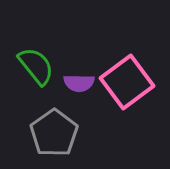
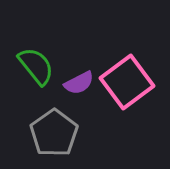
purple semicircle: rotated 28 degrees counterclockwise
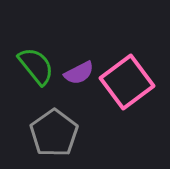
purple semicircle: moved 10 px up
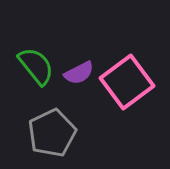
gray pentagon: moved 2 px left; rotated 9 degrees clockwise
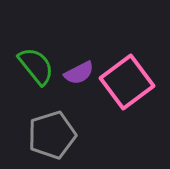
gray pentagon: moved 2 px down; rotated 9 degrees clockwise
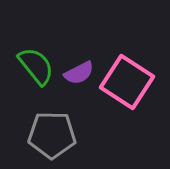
pink square: rotated 20 degrees counterclockwise
gray pentagon: rotated 18 degrees clockwise
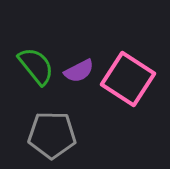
purple semicircle: moved 2 px up
pink square: moved 1 px right, 3 px up
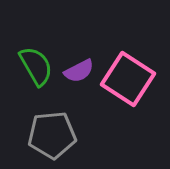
green semicircle: rotated 9 degrees clockwise
gray pentagon: rotated 6 degrees counterclockwise
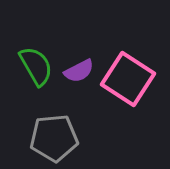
gray pentagon: moved 2 px right, 3 px down
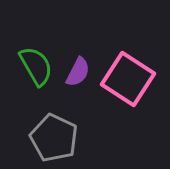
purple semicircle: moved 1 px left, 1 px down; rotated 36 degrees counterclockwise
gray pentagon: rotated 30 degrees clockwise
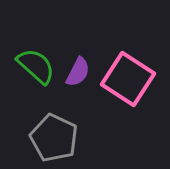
green semicircle: rotated 18 degrees counterclockwise
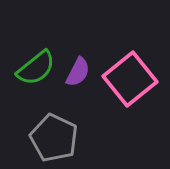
green semicircle: moved 2 px down; rotated 99 degrees clockwise
pink square: moved 2 px right; rotated 18 degrees clockwise
